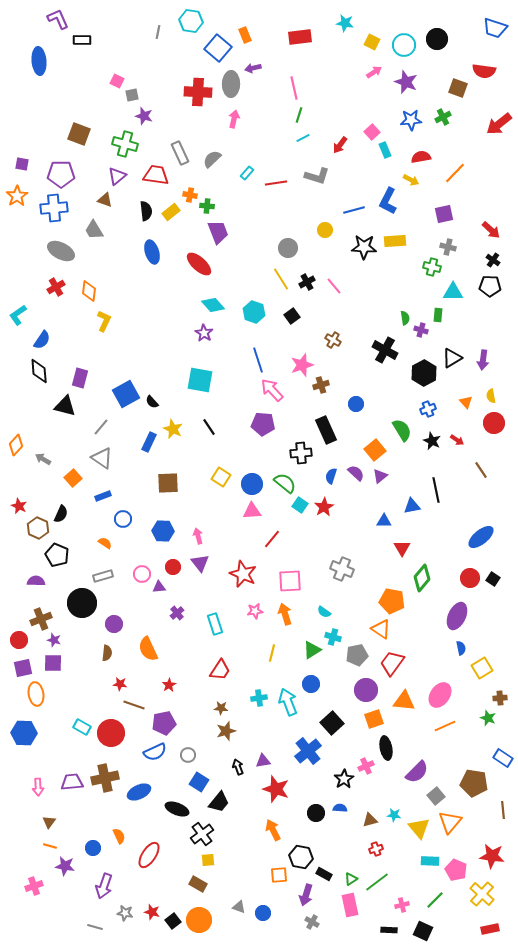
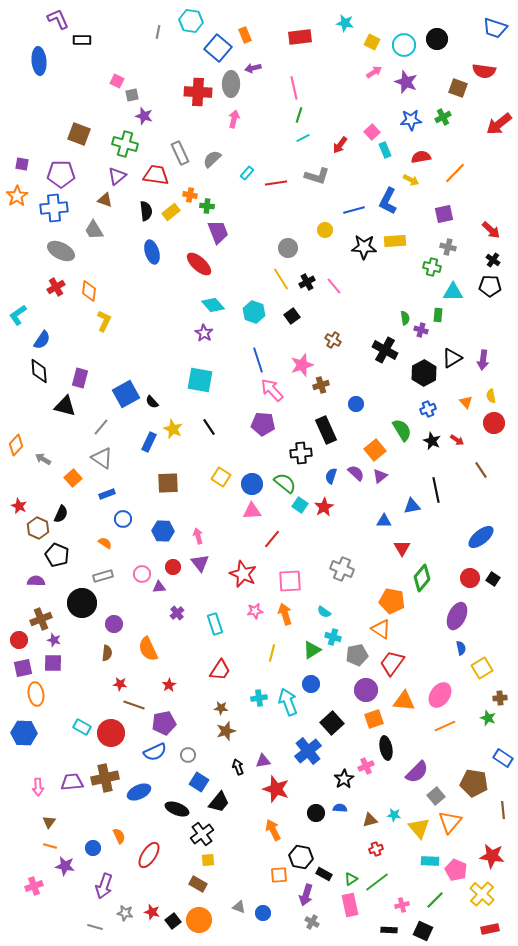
blue rectangle at (103, 496): moved 4 px right, 2 px up
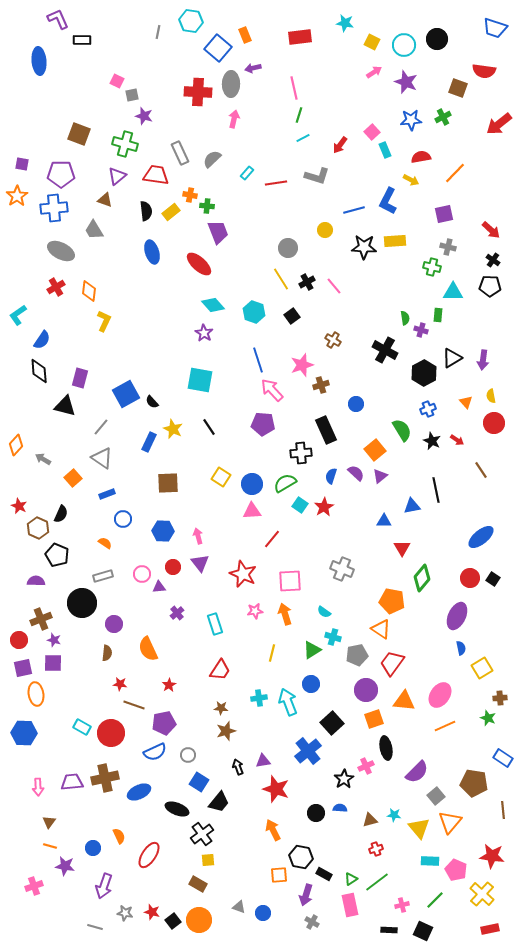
green semicircle at (285, 483): rotated 70 degrees counterclockwise
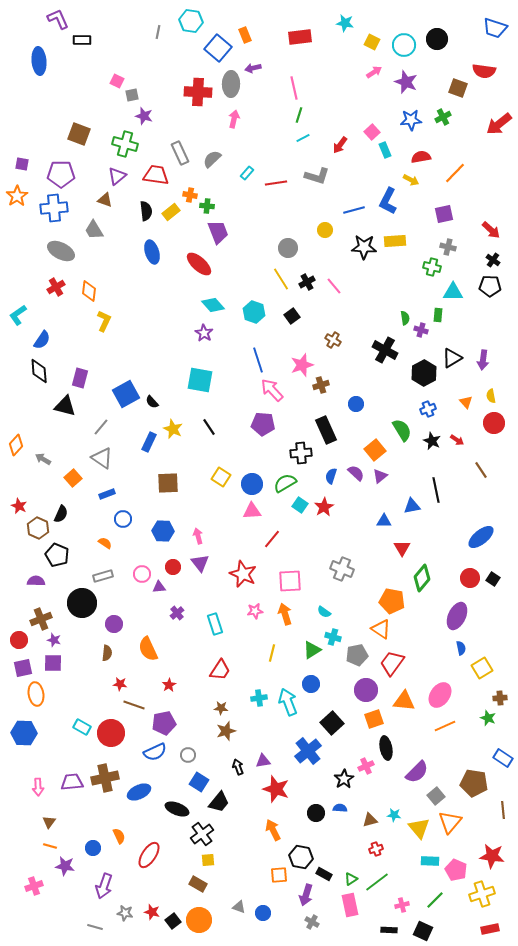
yellow cross at (482, 894): rotated 30 degrees clockwise
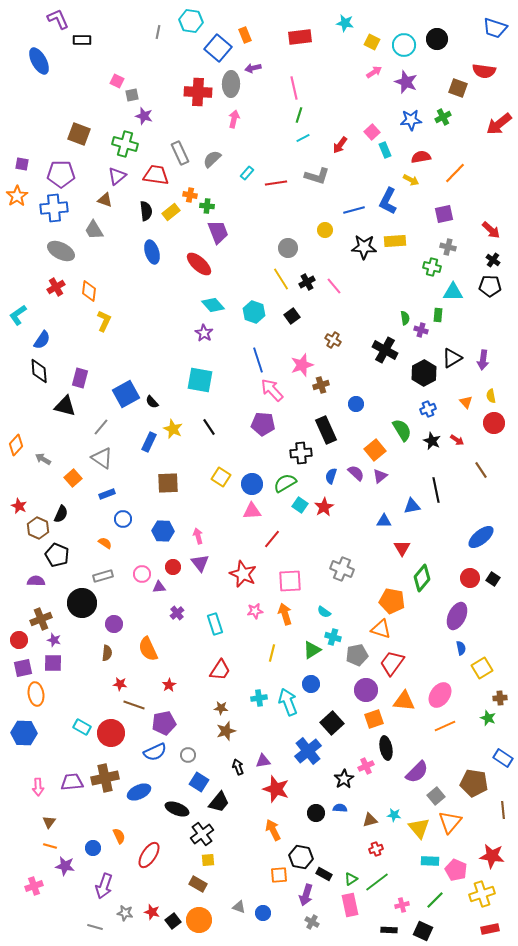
blue ellipse at (39, 61): rotated 24 degrees counterclockwise
orange triangle at (381, 629): rotated 15 degrees counterclockwise
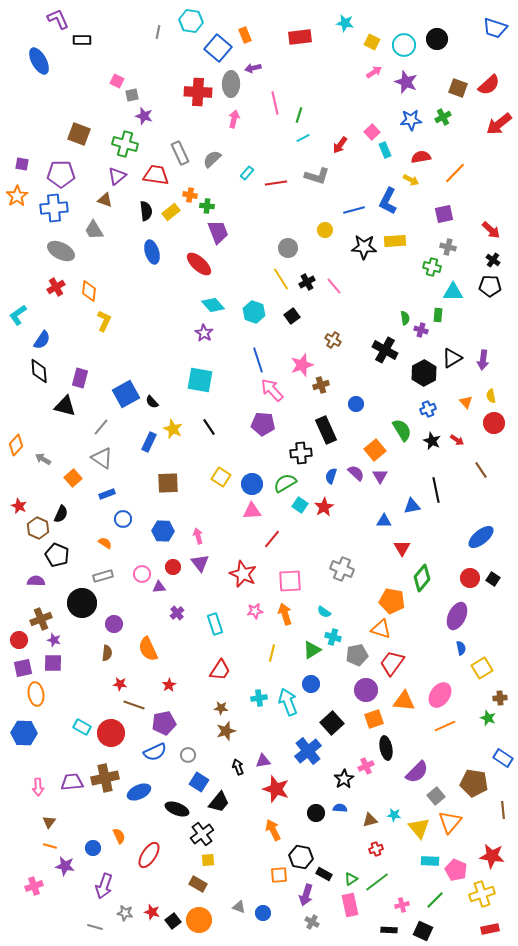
red semicircle at (484, 71): moved 5 px right, 14 px down; rotated 50 degrees counterclockwise
pink line at (294, 88): moved 19 px left, 15 px down
purple triangle at (380, 476): rotated 21 degrees counterclockwise
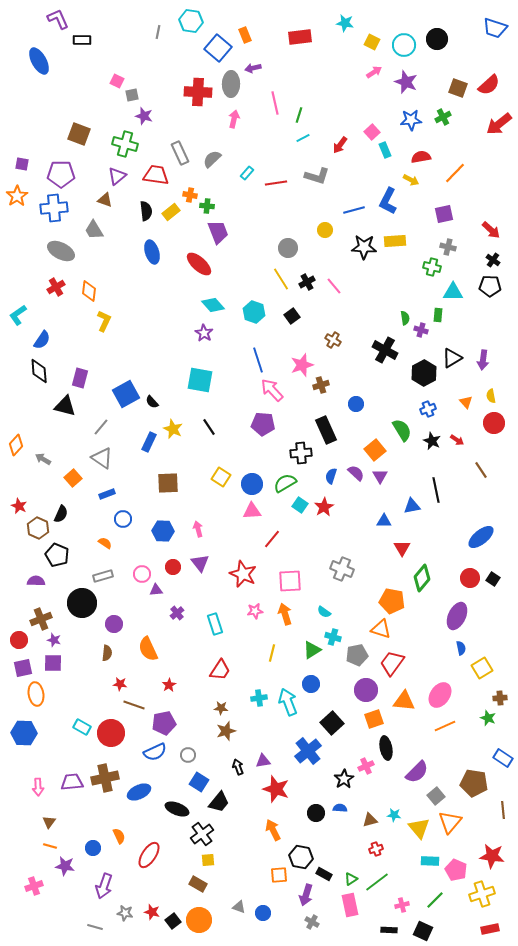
pink arrow at (198, 536): moved 7 px up
purple triangle at (159, 587): moved 3 px left, 3 px down
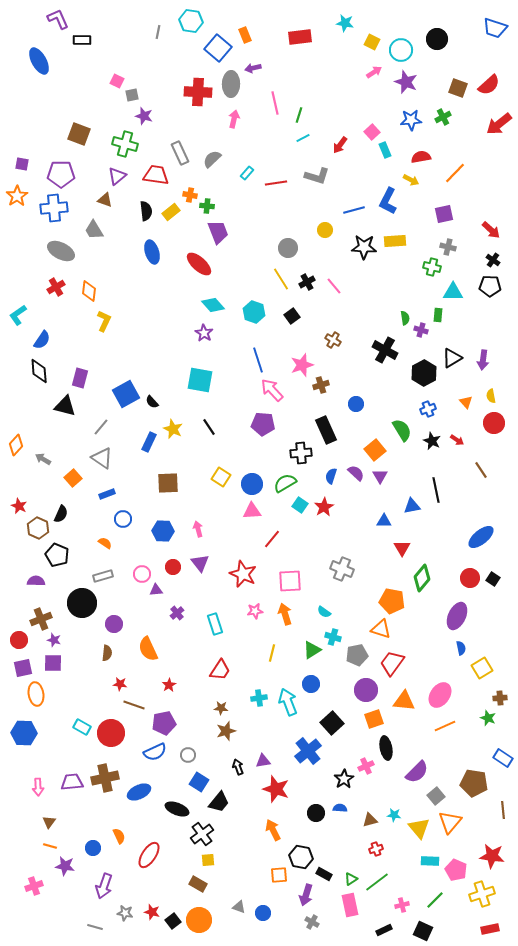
cyan circle at (404, 45): moved 3 px left, 5 px down
black rectangle at (389, 930): moved 5 px left; rotated 28 degrees counterclockwise
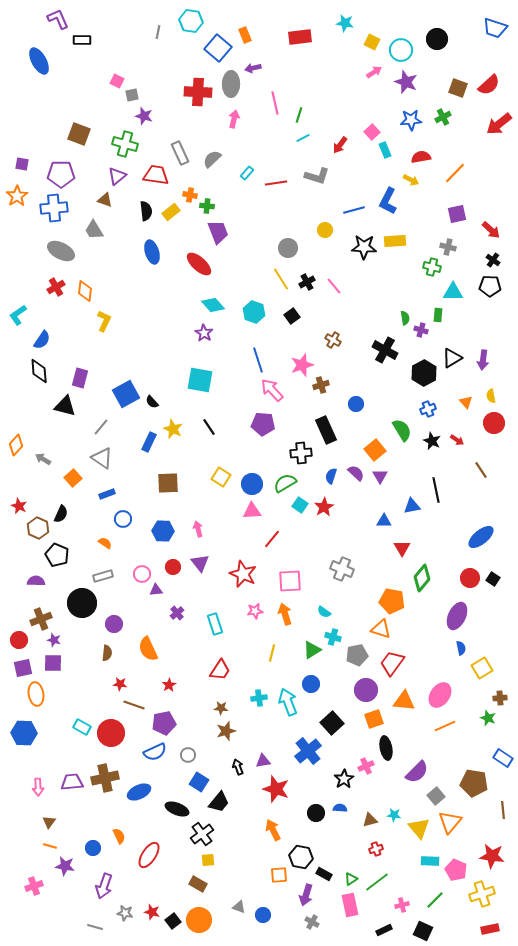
purple square at (444, 214): moved 13 px right
orange diamond at (89, 291): moved 4 px left
blue circle at (263, 913): moved 2 px down
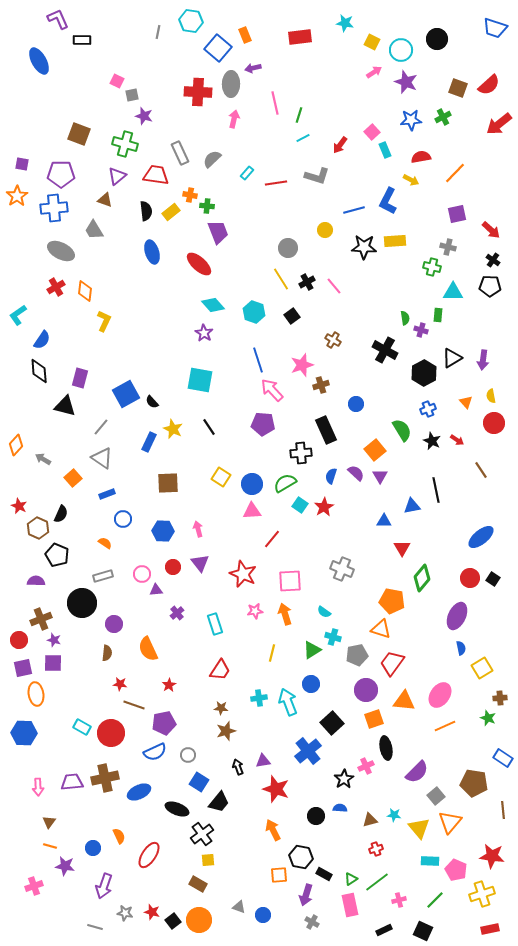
black circle at (316, 813): moved 3 px down
pink cross at (402, 905): moved 3 px left, 5 px up
